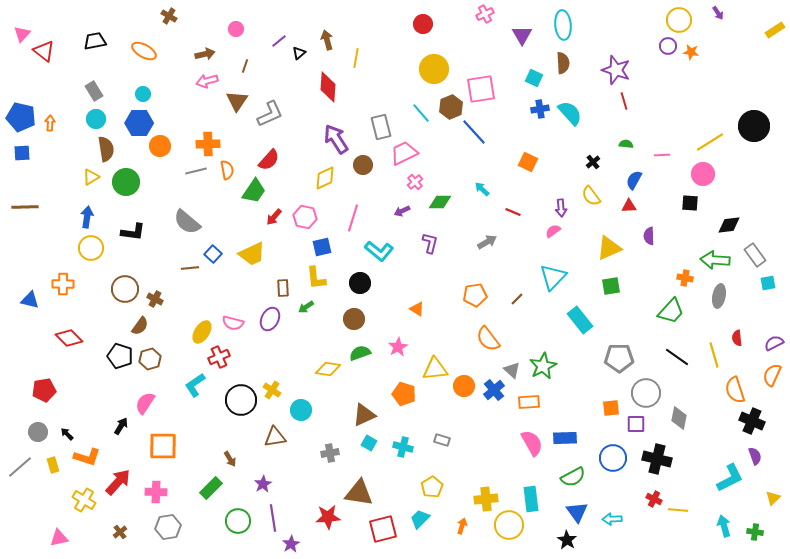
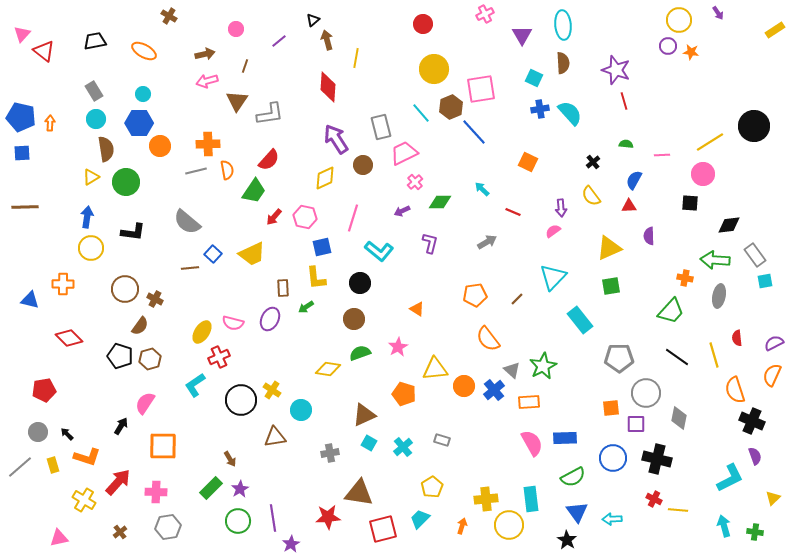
black triangle at (299, 53): moved 14 px right, 33 px up
gray L-shape at (270, 114): rotated 16 degrees clockwise
cyan square at (768, 283): moved 3 px left, 2 px up
cyan cross at (403, 447): rotated 36 degrees clockwise
purple star at (263, 484): moved 23 px left, 5 px down
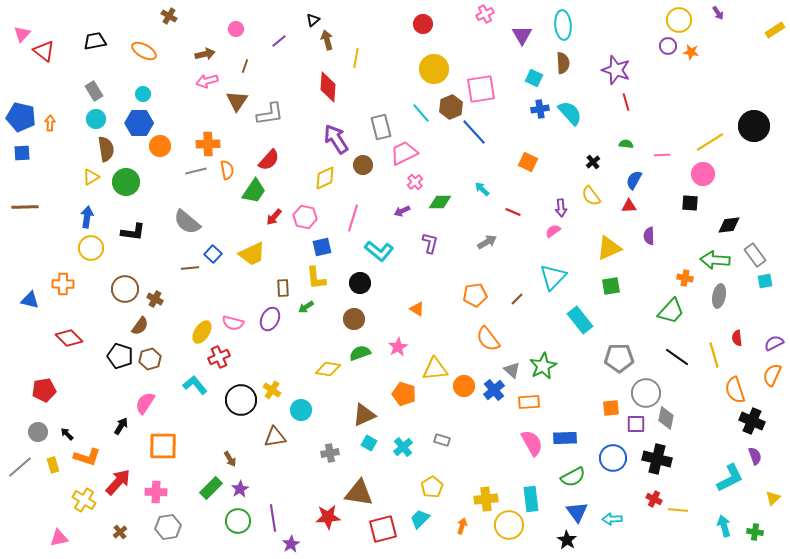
red line at (624, 101): moved 2 px right, 1 px down
cyan L-shape at (195, 385): rotated 85 degrees clockwise
gray diamond at (679, 418): moved 13 px left
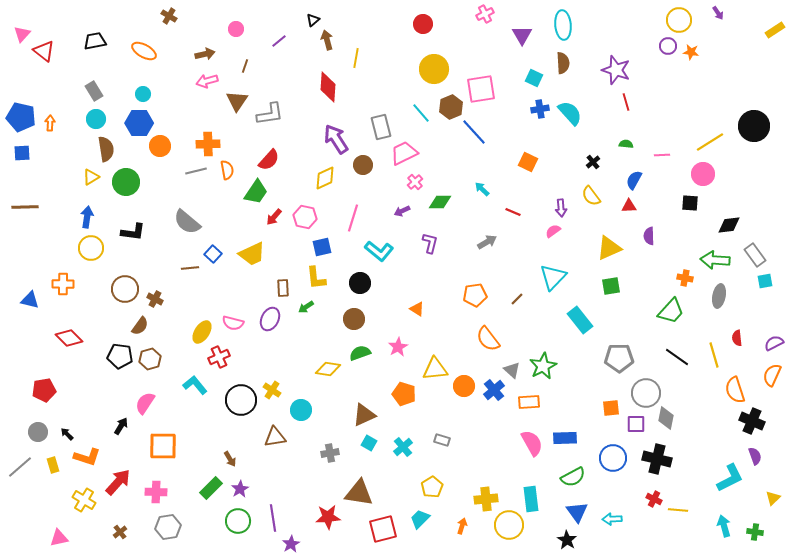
green trapezoid at (254, 191): moved 2 px right, 1 px down
black pentagon at (120, 356): rotated 10 degrees counterclockwise
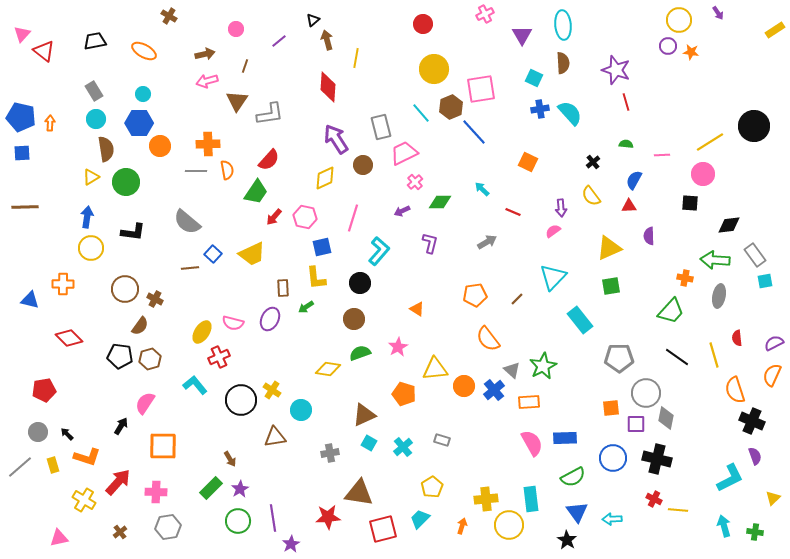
gray line at (196, 171): rotated 15 degrees clockwise
cyan L-shape at (379, 251): rotated 88 degrees counterclockwise
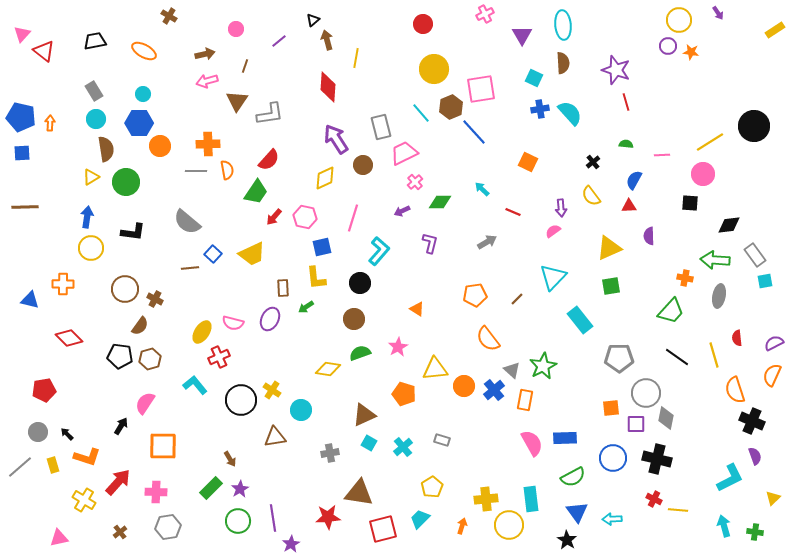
orange rectangle at (529, 402): moved 4 px left, 2 px up; rotated 75 degrees counterclockwise
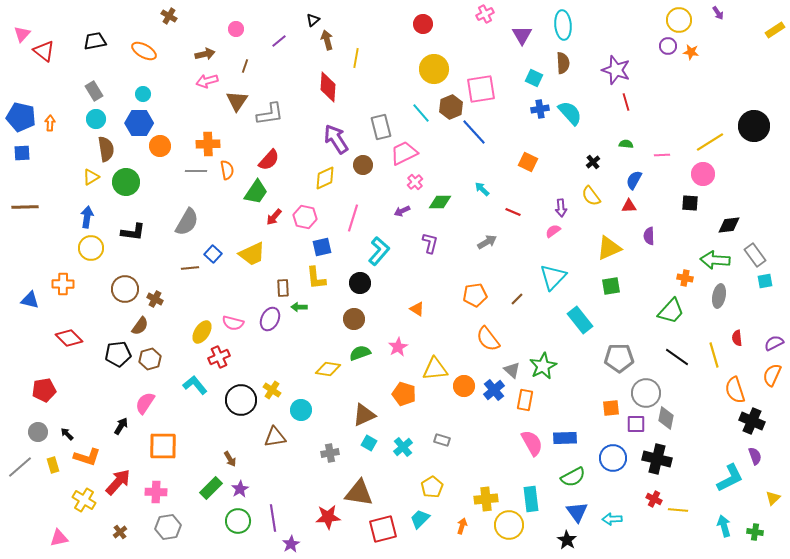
gray semicircle at (187, 222): rotated 100 degrees counterclockwise
green arrow at (306, 307): moved 7 px left; rotated 35 degrees clockwise
black pentagon at (120, 356): moved 2 px left, 2 px up; rotated 15 degrees counterclockwise
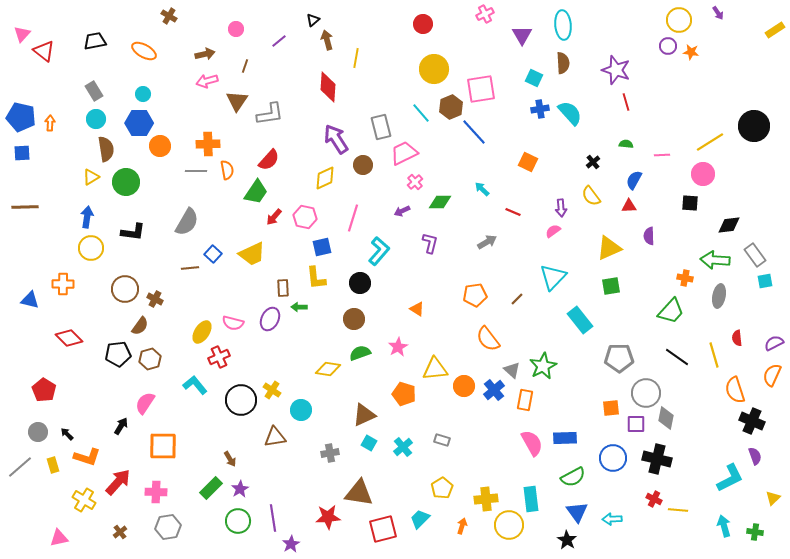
red pentagon at (44, 390): rotated 30 degrees counterclockwise
yellow pentagon at (432, 487): moved 10 px right, 1 px down
